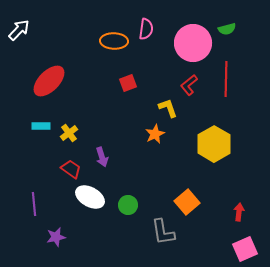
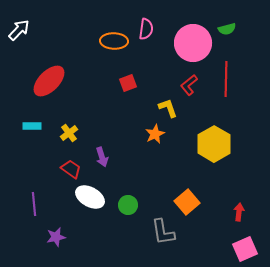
cyan rectangle: moved 9 px left
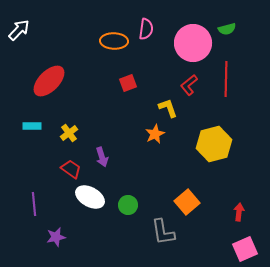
yellow hexagon: rotated 16 degrees clockwise
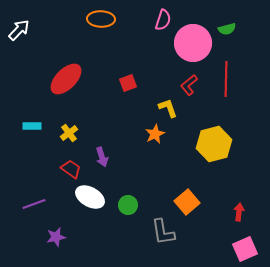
pink semicircle: moved 17 px right, 9 px up; rotated 10 degrees clockwise
orange ellipse: moved 13 px left, 22 px up
red ellipse: moved 17 px right, 2 px up
purple line: rotated 75 degrees clockwise
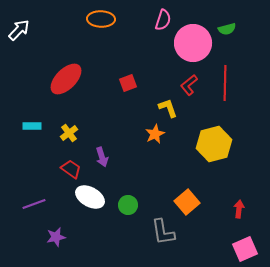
red line: moved 1 px left, 4 px down
red arrow: moved 3 px up
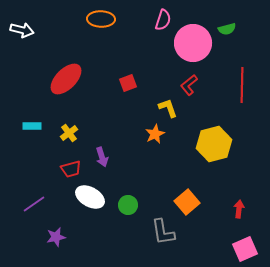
white arrow: moved 3 px right; rotated 60 degrees clockwise
red line: moved 17 px right, 2 px down
red trapezoid: rotated 130 degrees clockwise
purple line: rotated 15 degrees counterclockwise
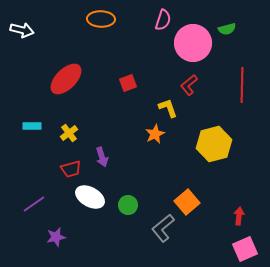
red arrow: moved 7 px down
gray L-shape: moved 4 px up; rotated 60 degrees clockwise
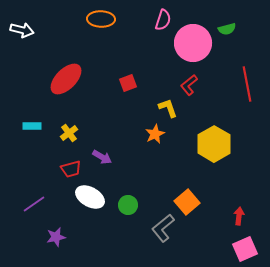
red line: moved 5 px right, 1 px up; rotated 12 degrees counterclockwise
yellow hexagon: rotated 16 degrees counterclockwise
purple arrow: rotated 42 degrees counterclockwise
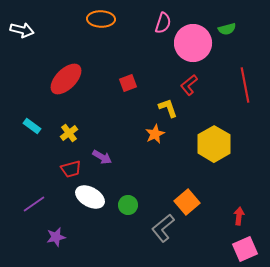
pink semicircle: moved 3 px down
red line: moved 2 px left, 1 px down
cyan rectangle: rotated 36 degrees clockwise
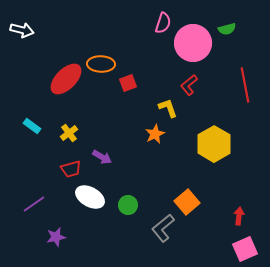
orange ellipse: moved 45 px down
